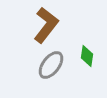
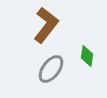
gray ellipse: moved 4 px down
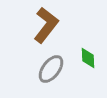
green diamond: moved 1 px right, 2 px down; rotated 10 degrees counterclockwise
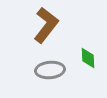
gray ellipse: moved 1 px left, 1 px down; rotated 48 degrees clockwise
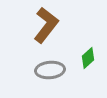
green diamond: rotated 50 degrees clockwise
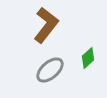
gray ellipse: rotated 36 degrees counterclockwise
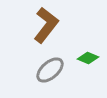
green diamond: rotated 65 degrees clockwise
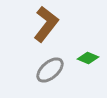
brown L-shape: moved 1 px up
